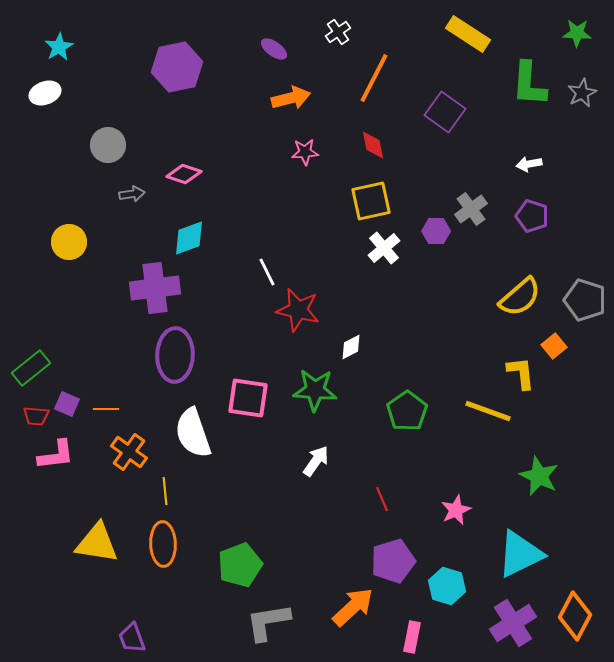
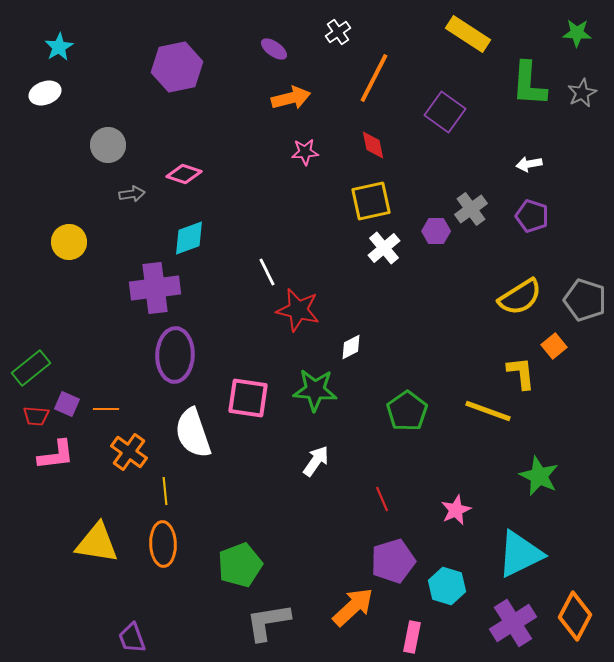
yellow semicircle at (520, 297): rotated 9 degrees clockwise
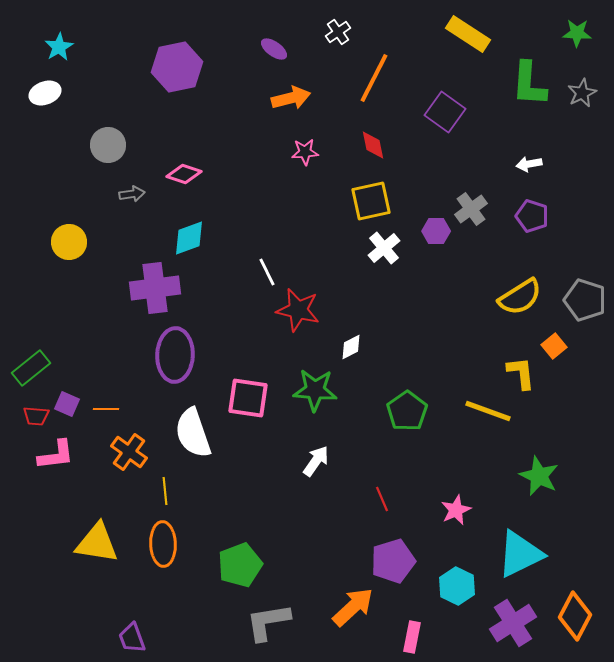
cyan hexagon at (447, 586): moved 10 px right; rotated 9 degrees clockwise
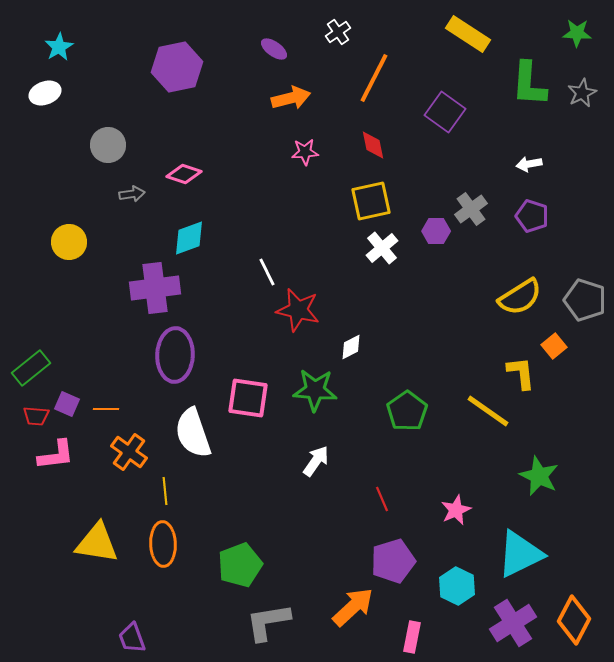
white cross at (384, 248): moved 2 px left
yellow line at (488, 411): rotated 15 degrees clockwise
orange diamond at (575, 616): moved 1 px left, 4 px down
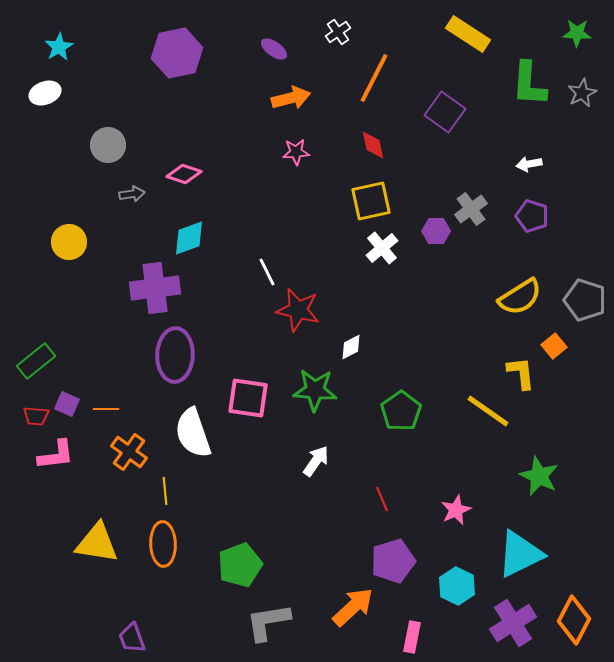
purple hexagon at (177, 67): moved 14 px up
pink star at (305, 152): moved 9 px left
green rectangle at (31, 368): moved 5 px right, 7 px up
green pentagon at (407, 411): moved 6 px left
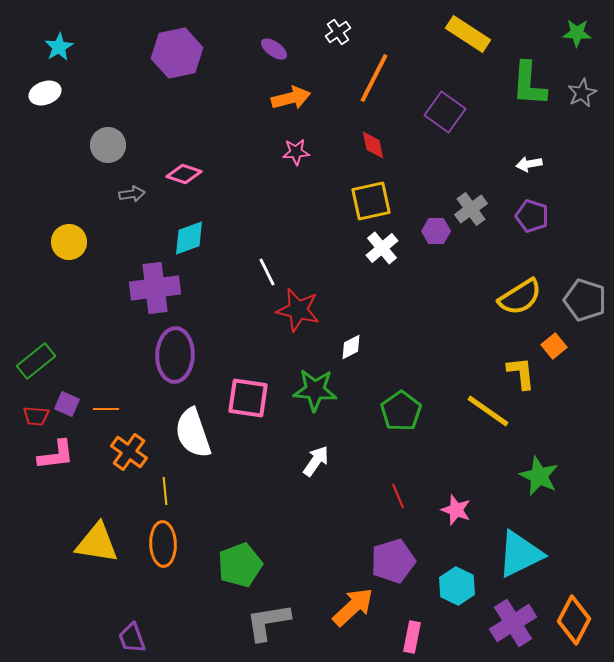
red line at (382, 499): moved 16 px right, 3 px up
pink star at (456, 510): rotated 28 degrees counterclockwise
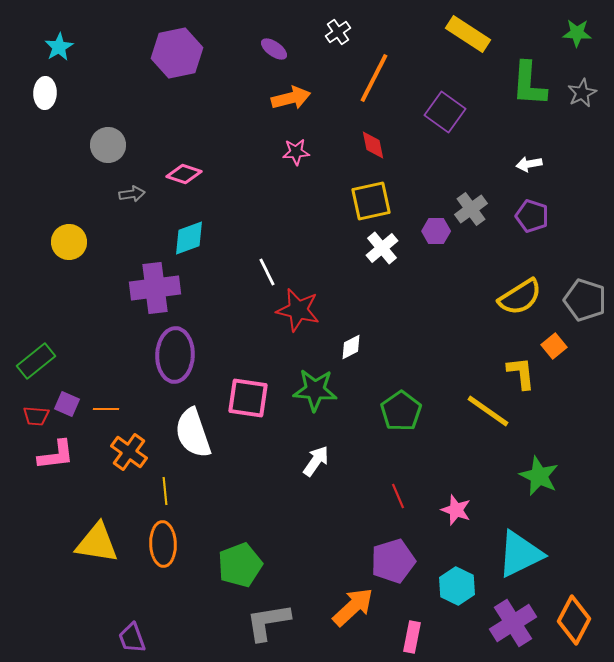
white ellipse at (45, 93): rotated 68 degrees counterclockwise
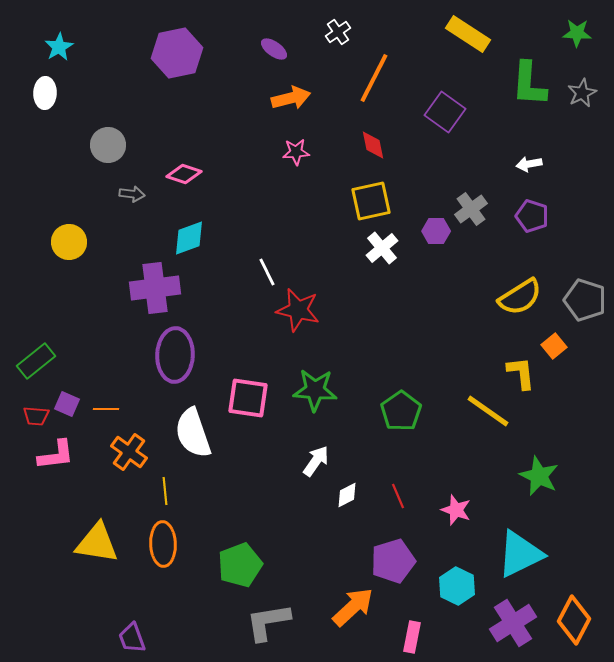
gray arrow at (132, 194): rotated 15 degrees clockwise
white diamond at (351, 347): moved 4 px left, 148 px down
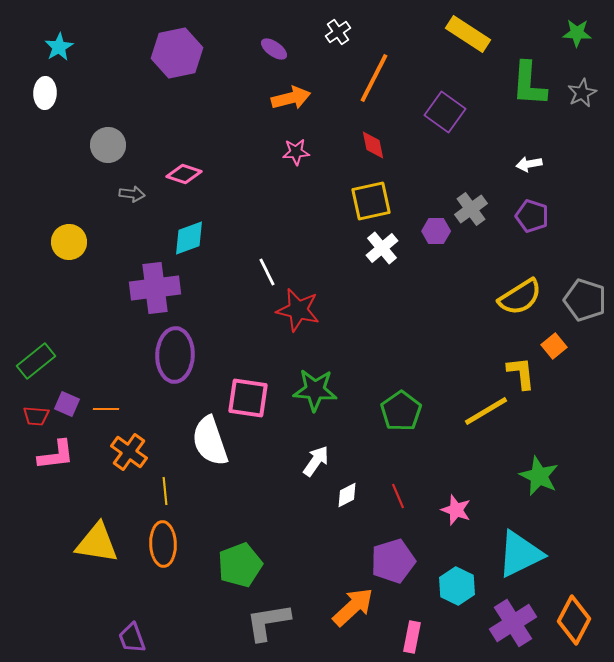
yellow line at (488, 411): moved 2 px left; rotated 66 degrees counterclockwise
white semicircle at (193, 433): moved 17 px right, 8 px down
